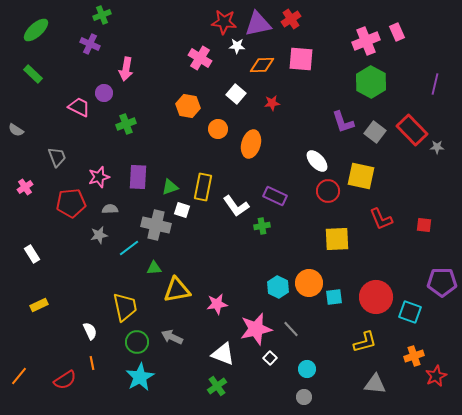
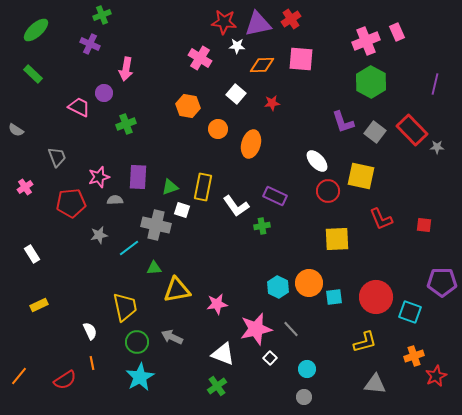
gray semicircle at (110, 209): moved 5 px right, 9 px up
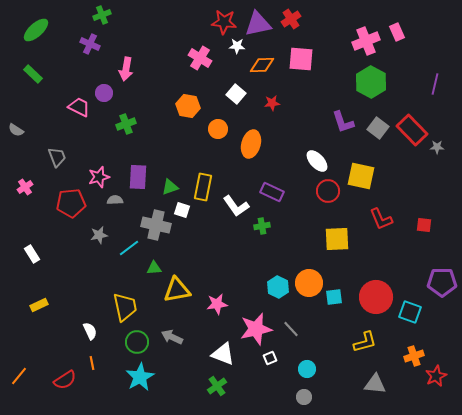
gray square at (375, 132): moved 3 px right, 4 px up
purple rectangle at (275, 196): moved 3 px left, 4 px up
white square at (270, 358): rotated 24 degrees clockwise
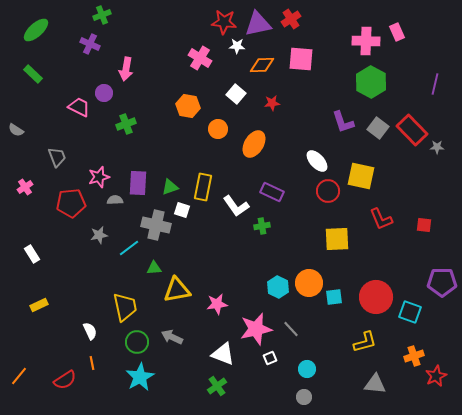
pink cross at (366, 41): rotated 24 degrees clockwise
orange ellipse at (251, 144): moved 3 px right; rotated 16 degrees clockwise
purple rectangle at (138, 177): moved 6 px down
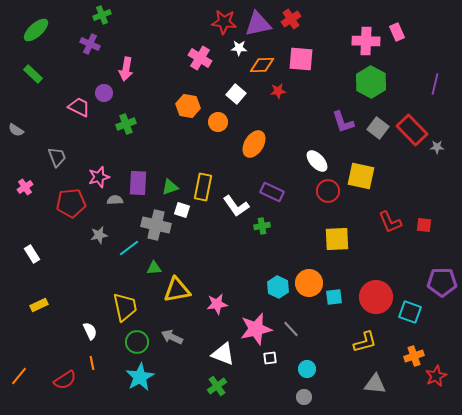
white star at (237, 46): moved 2 px right, 2 px down
red star at (272, 103): moved 6 px right, 12 px up
orange circle at (218, 129): moved 7 px up
red L-shape at (381, 219): moved 9 px right, 3 px down
white square at (270, 358): rotated 16 degrees clockwise
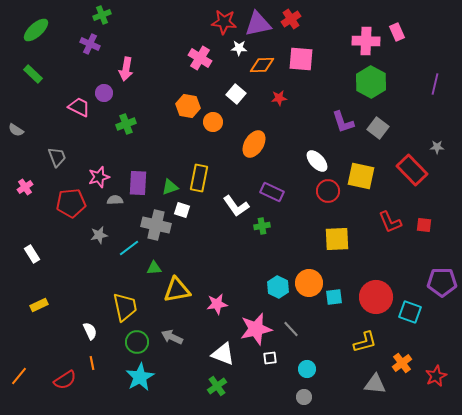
red star at (278, 91): moved 1 px right, 7 px down
orange circle at (218, 122): moved 5 px left
red rectangle at (412, 130): moved 40 px down
yellow rectangle at (203, 187): moved 4 px left, 9 px up
orange cross at (414, 356): moved 12 px left, 7 px down; rotated 18 degrees counterclockwise
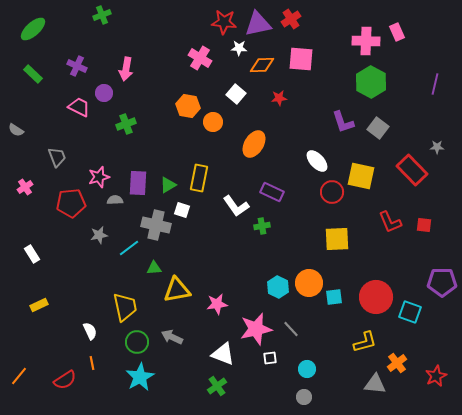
green ellipse at (36, 30): moved 3 px left, 1 px up
purple cross at (90, 44): moved 13 px left, 22 px down
green triangle at (170, 187): moved 2 px left, 2 px up; rotated 12 degrees counterclockwise
red circle at (328, 191): moved 4 px right, 1 px down
orange cross at (402, 363): moved 5 px left
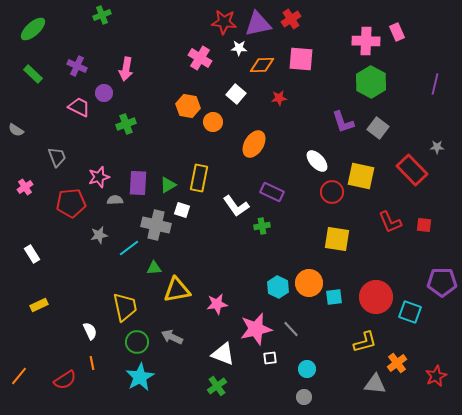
yellow square at (337, 239): rotated 12 degrees clockwise
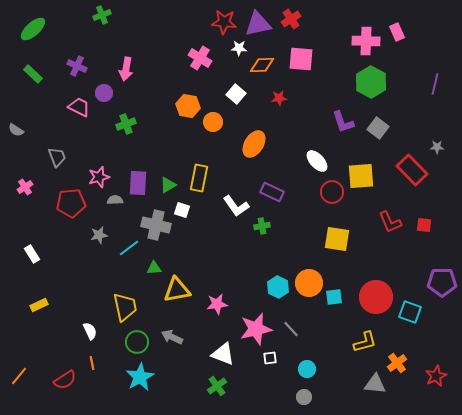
yellow square at (361, 176): rotated 16 degrees counterclockwise
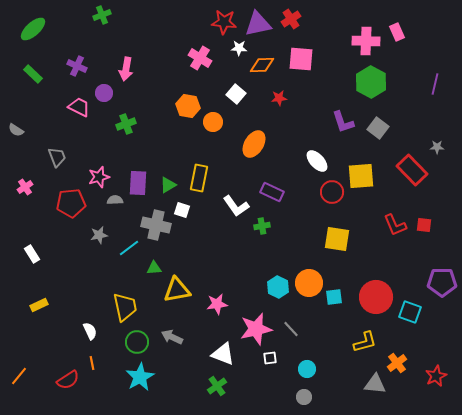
red L-shape at (390, 222): moved 5 px right, 3 px down
red semicircle at (65, 380): moved 3 px right
